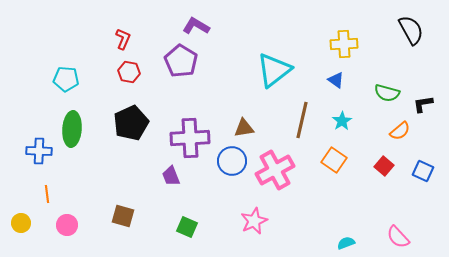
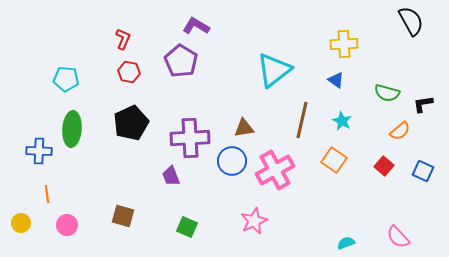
black semicircle: moved 9 px up
cyan star: rotated 12 degrees counterclockwise
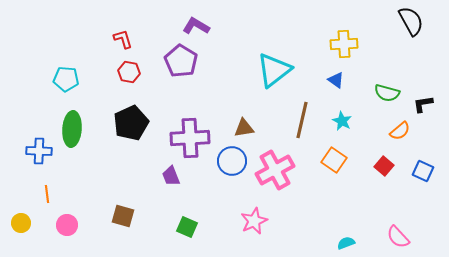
red L-shape: rotated 40 degrees counterclockwise
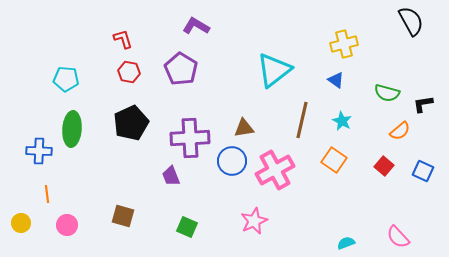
yellow cross: rotated 12 degrees counterclockwise
purple pentagon: moved 8 px down
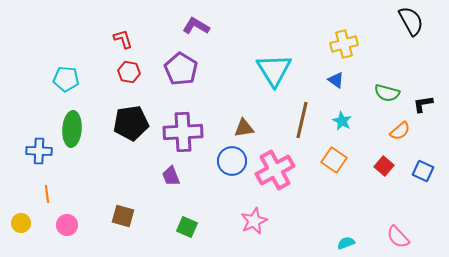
cyan triangle: rotated 24 degrees counterclockwise
black pentagon: rotated 16 degrees clockwise
purple cross: moved 7 px left, 6 px up
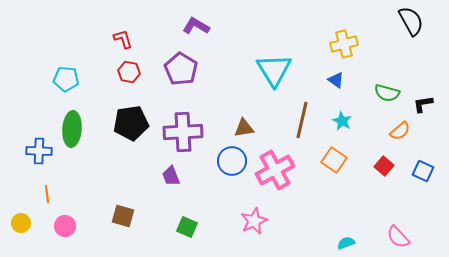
pink circle: moved 2 px left, 1 px down
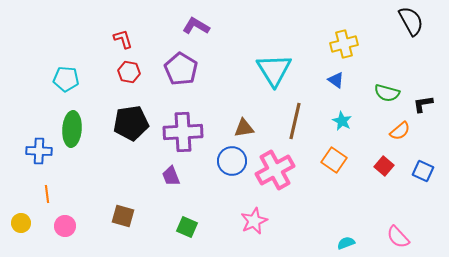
brown line: moved 7 px left, 1 px down
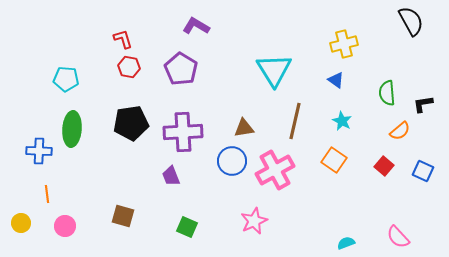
red hexagon: moved 5 px up
green semicircle: rotated 70 degrees clockwise
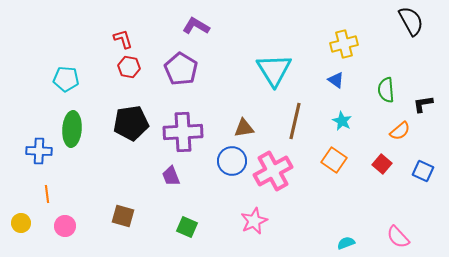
green semicircle: moved 1 px left, 3 px up
red square: moved 2 px left, 2 px up
pink cross: moved 2 px left, 1 px down
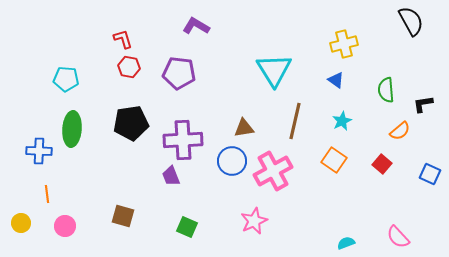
purple pentagon: moved 2 px left, 4 px down; rotated 24 degrees counterclockwise
cyan star: rotated 18 degrees clockwise
purple cross: moved 8 px down
blue square: moved 7 px right, 3 px down
